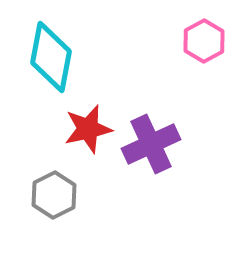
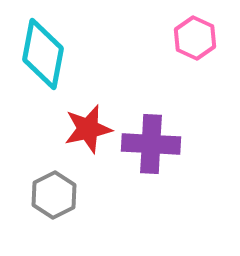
pink hexagon: moved 9 px left, 3 px up; rotated 6 degrees counterclockwise
cyan diamond: moved 8 px left, 3 px up
purple cross: rotated 28 degrees clockwise
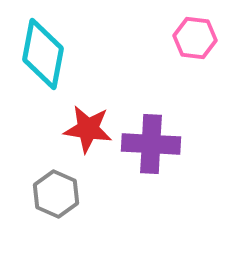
pink hexagon: rotated 18 degrees counterclockwise
red star: rotated 21 degrees clockwise
gray hexagon: moved 2 px right, 1 px up; rotated 9 degrees counterclockwise
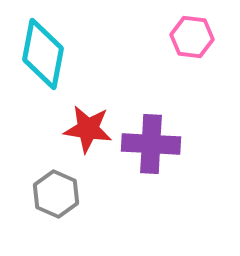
pink hexagon: moved 3 px left, 1 px up
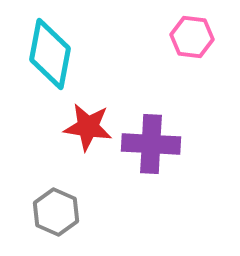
cyan diamond: moved 7 px right
red star: moved 2 px up
gray hexagon: moved 18 px down
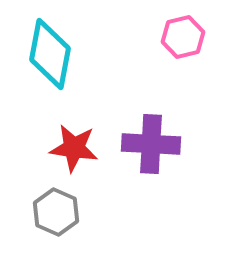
pink hexagon: moved 9 px left; rotated 21 degrees counterclockwise
red star: moved 14 px left, 21 px down
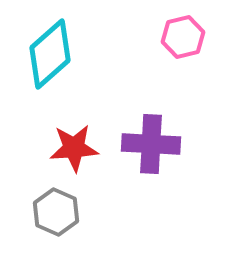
cyan diamond: rotated 38 degrees clockwise
red star: rotated 12 degrees counterclockwise
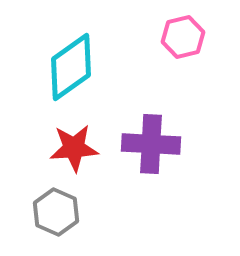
cyan diamond: moved 21 px right, 13 px down; rotated 6 degrees clockwise
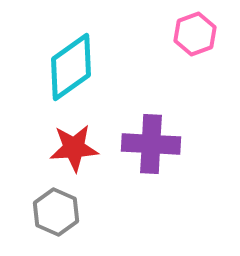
pink hexagon: moved 12 px right, 3 px up; rotated 6 degrees counterclockwise
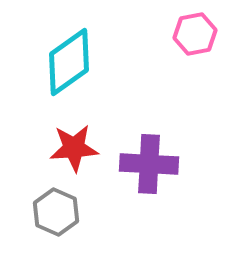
pink hexagon: rotated 9 degrees clockwise
cyan diamond: moved 2 px left, 5 px up
purple cross: moved 2 px left, 20 px down
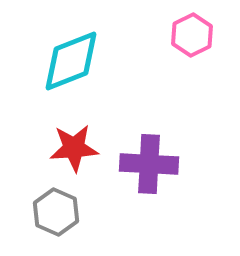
pink hexagon: moved 3 px left, 1 px down; rotated 15 degrees counterclockwise
cyan diamond: moved 2 px right, 1 px up; rotated 14 degrees clockwise
